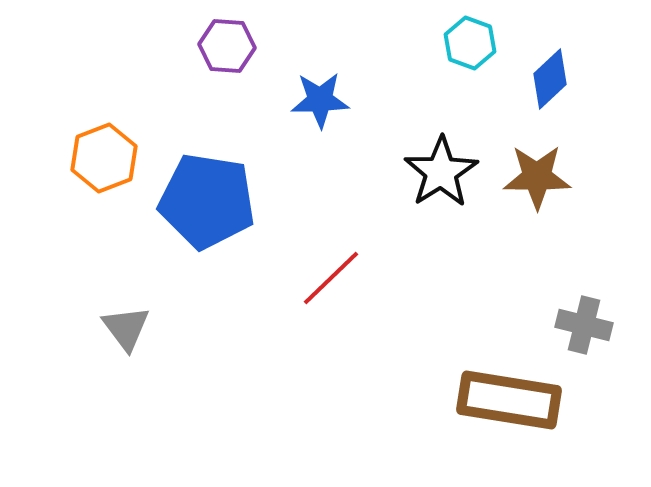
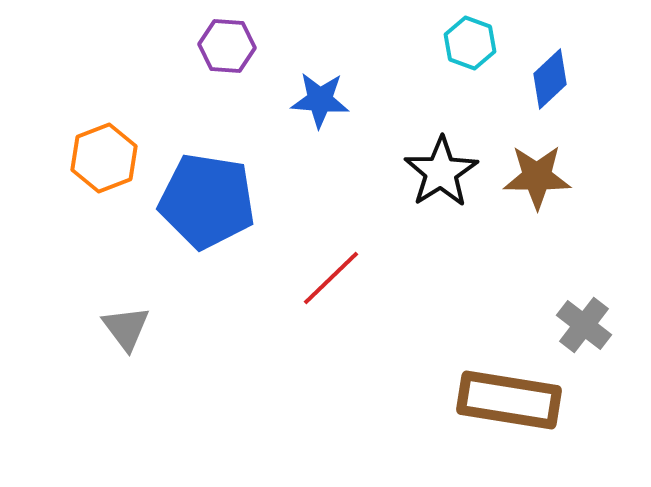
blue star: rotated 6 degrees clockwise
gray cross: rotated 24 degrees clockwise
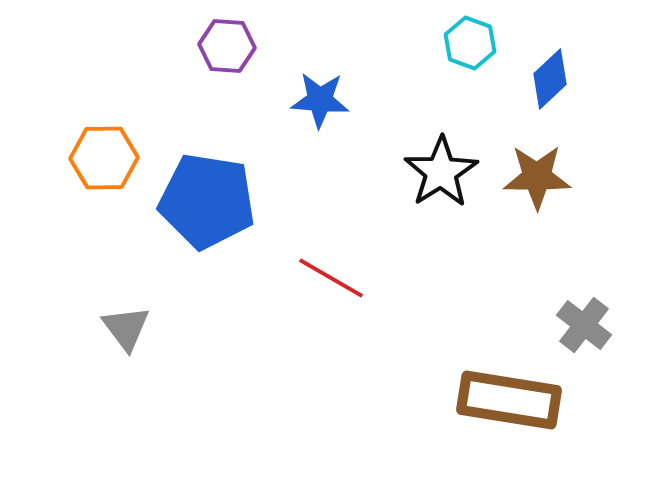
orange hexagon: rotated 20 degrees clockwise
red line: rotated 74 degrees clockwise
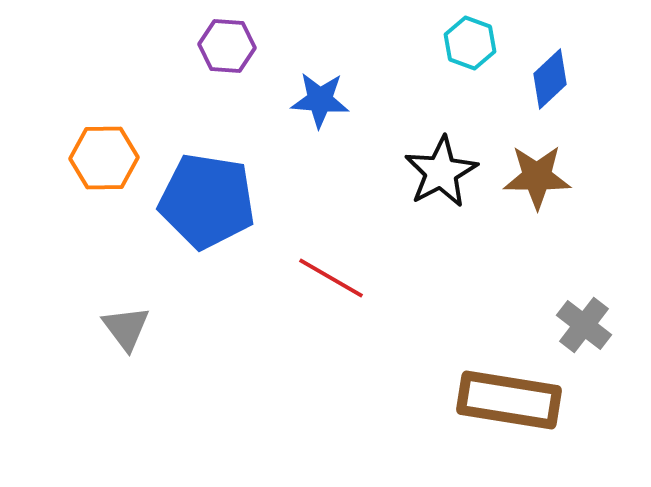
black star: rotated 4 degrees clockwise
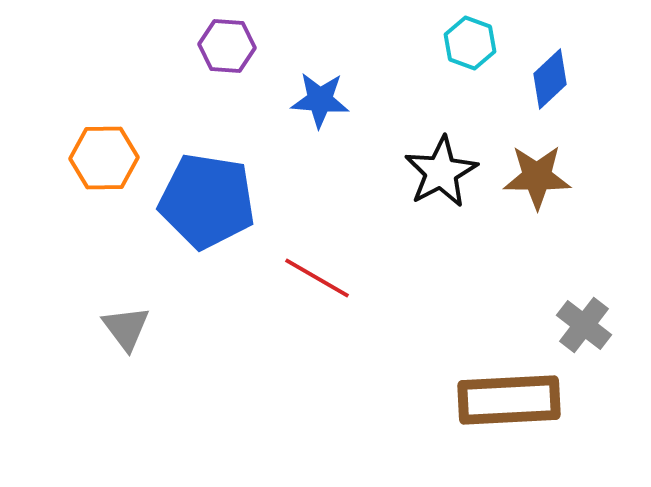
red line: moved 14 px left
brown rectangle: rotated 12 degrees counterclockwise
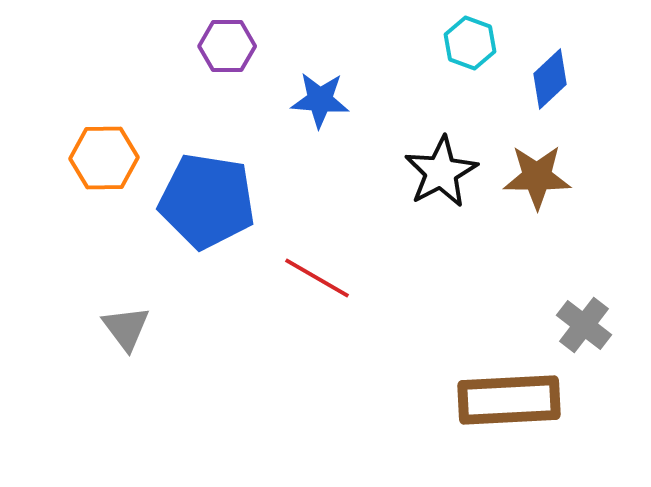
purple hexagon: rotated 4 degrees counterclockwise
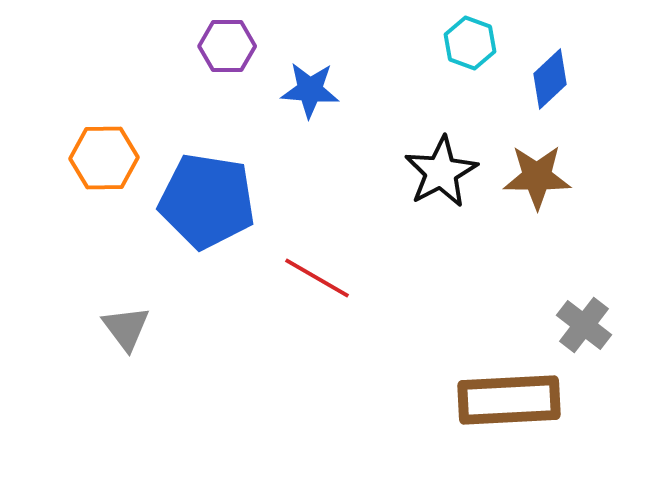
blue star: moved 10 px left, 10 px up
